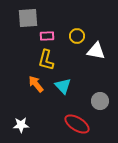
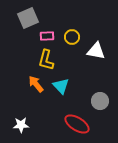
gray square: rotated 20 degrees counterclockwise
yellow circle: moved 5 px left, 1 px down
cyan triangle: moved 2 px left
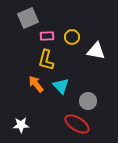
gray circle: moved 12 px left
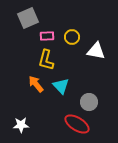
gray circle: moved 1 px right, 1 px down
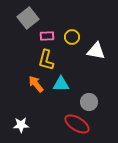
gray square: rotated 15 degrees counterclockwise
cyan triangle: moved 2 px up; rotated 48 degrees counterclockwise
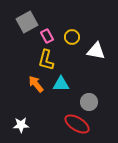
gray square: moved 1 px left, 4 px down; rotated 10 degrees clockwise
pink rectangle: rotated 64 degrees clockwise
